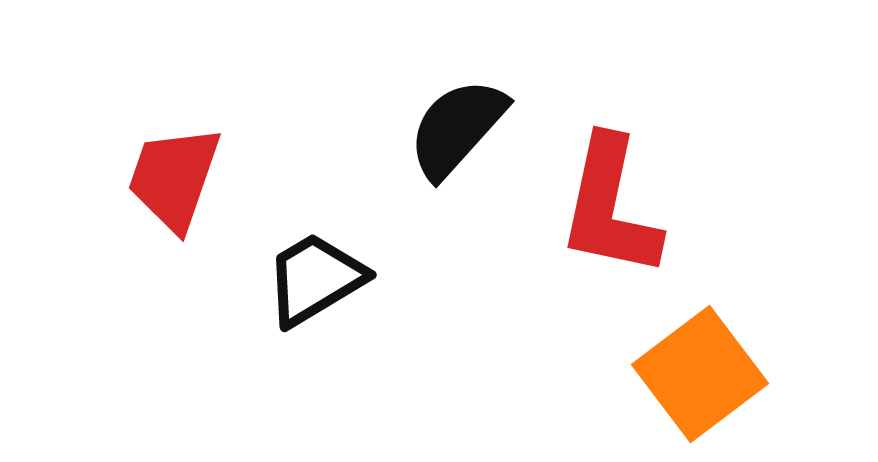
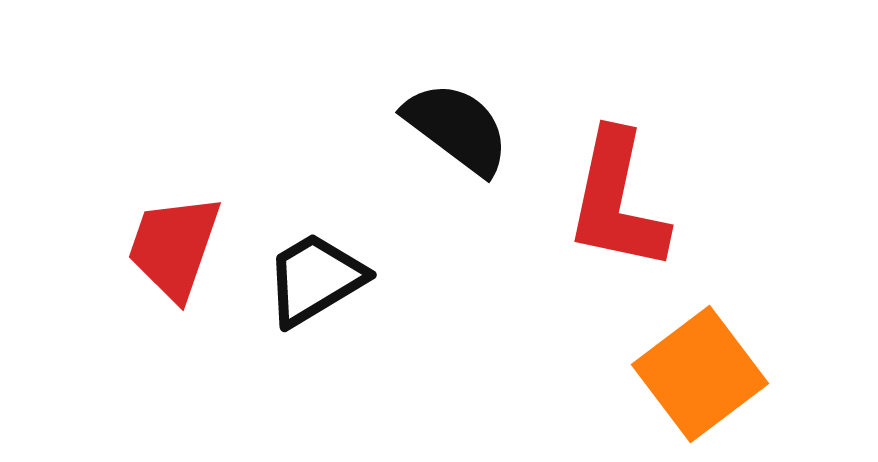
black semicircle: rotated 85 degrees clockwise
red trapezoid: moved 69 px down
red L-shape: moved 7 px right, 6 px up
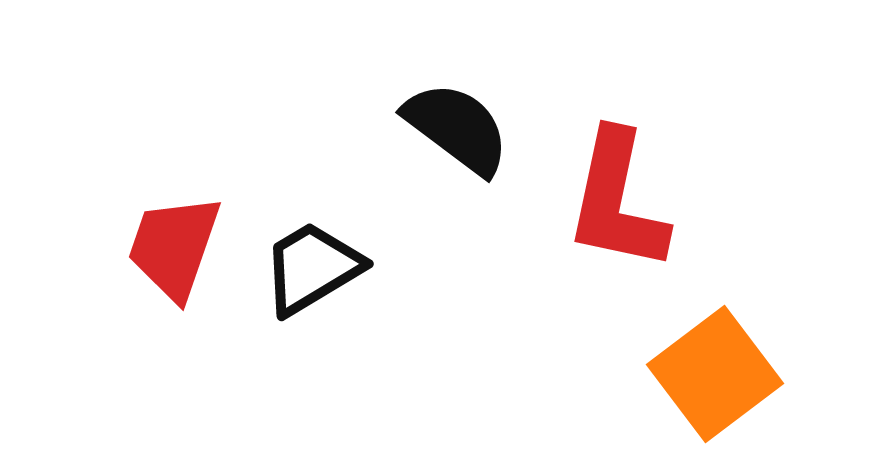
black trapezoid: moved 3 px left, 11 px up
orange square: moved 15 px right
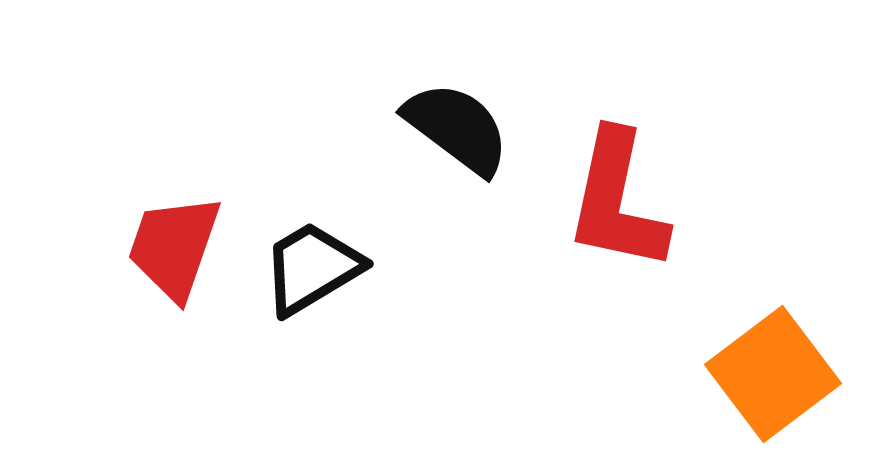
orange square: moved 58 px right
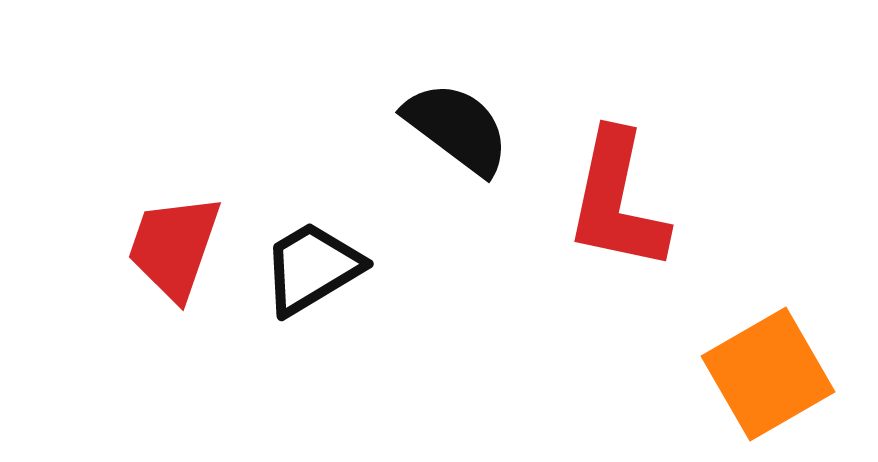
orange square: moved 5 px left; rotated 7 degrees clockwise
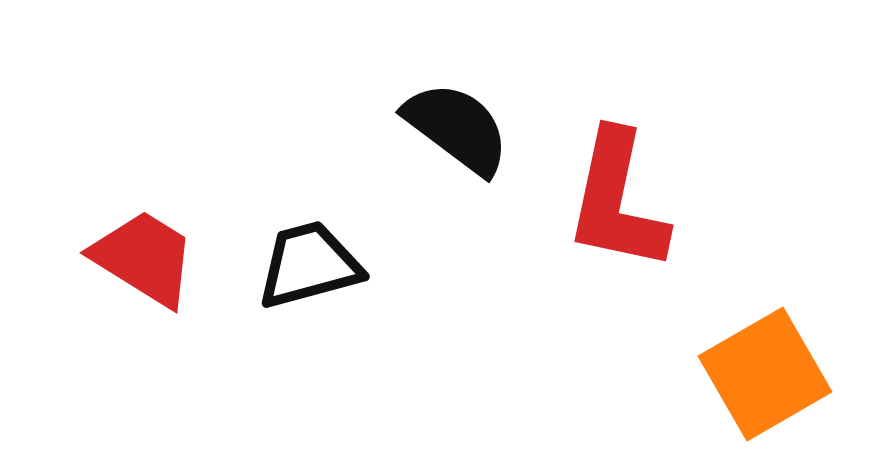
red trapezoid: moved 30 px left, 11 px down; rotated 103 degrees clockwise
black trapezoid: moved 3 px left, 3 px up; rotated 16 degrees clockwise
orange square: moved 3 px left
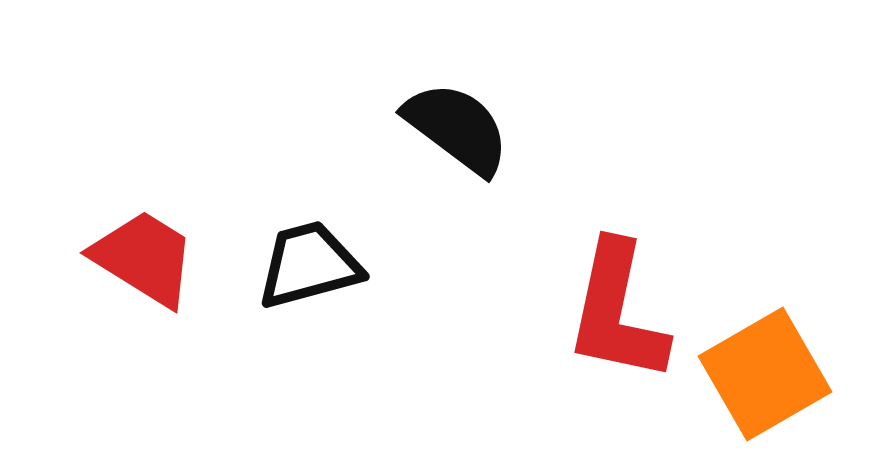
red L-shape: moved 111 px down
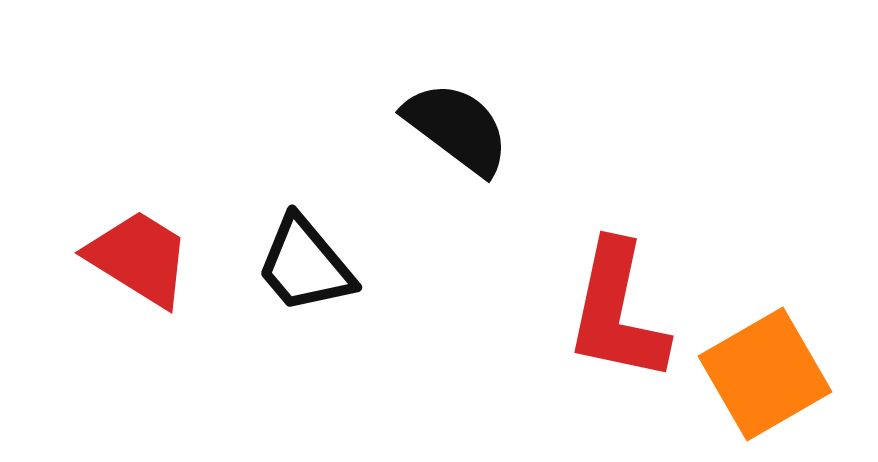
red trapezoid: moved 5 px left
black trapezoid: moved 4 px left; rotated 115 degrees counterclockwise
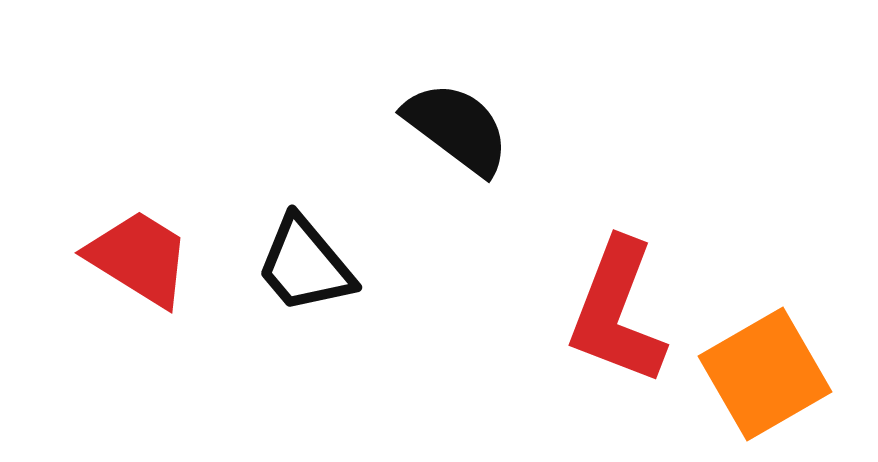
red L-shape: rotated 9 degrees clockwise
